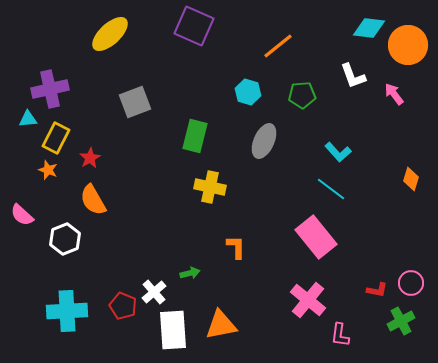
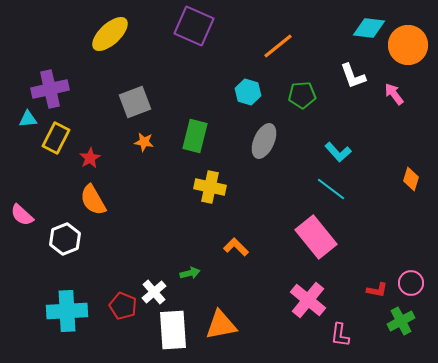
orange star: moved 96 px right, 28 px up; rotated 12 degrees counterclockwise
orange L-shape: rotated 45 degrees counterclockwise
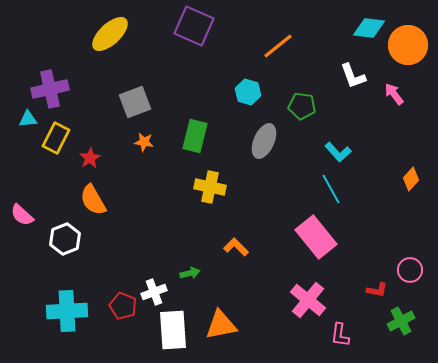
green pentagon: moved 11 px down; rotated 12 degrees clockwise
orange diamond: rotated 25 degrees clockwise
cyan line: rotated 24 degrees clockwise
pink circle: moved 1 px left, 13 px up
white cross: rotated 20 degrees clockwise
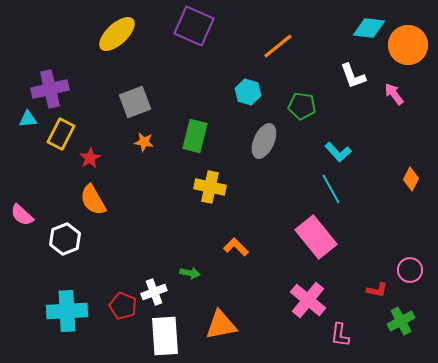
yellow ellipse: moved 7 px right
yellow rectangle: moved 5 px right, 4 px up
orange diamond: rotated 15 degrees counterclockwise
green arrow: rotated 24 degrees clockwise
white rectangle: moved 8 px left, 6 px down
